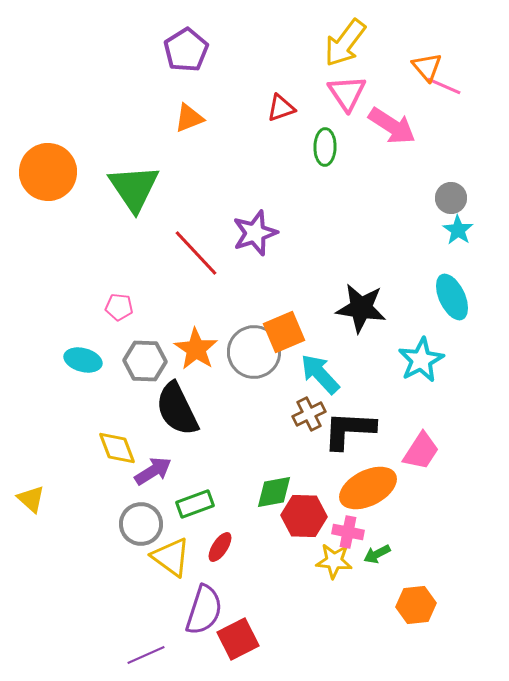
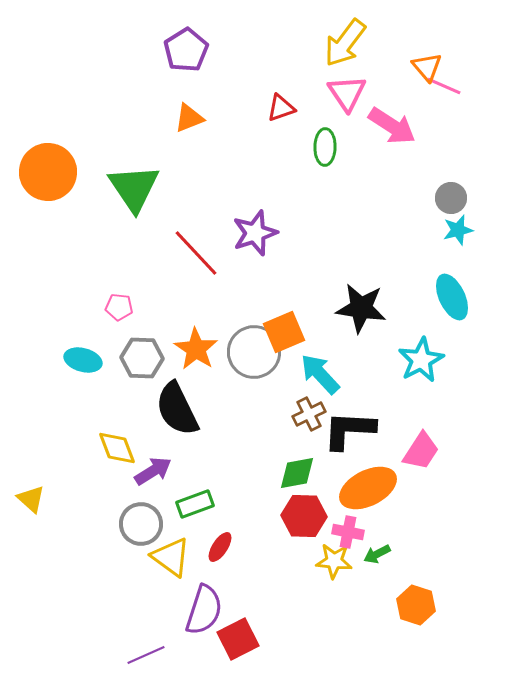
cyan star at (458, 230): rotated 24 degrees clockwise
gray hexagon at (145, 361): moved 3 px left, 3 px up
green diamond at (274, 492): moved 23 px right, 19 px up
orange hexagon at (416, 605): rotated 24 degrees clockwise
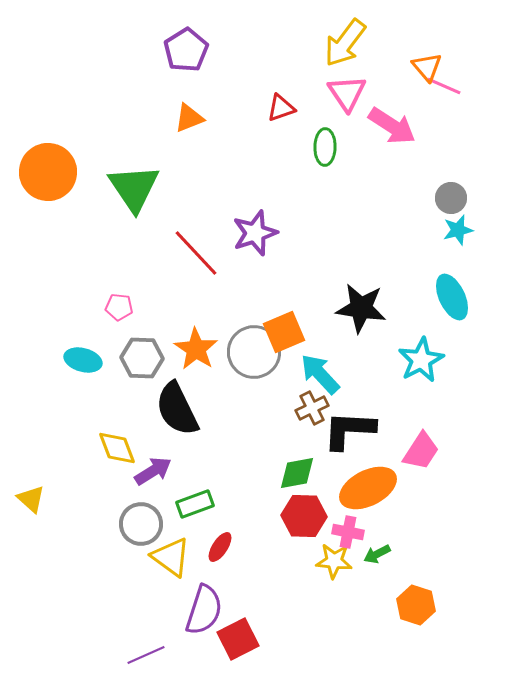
brown cross at (309, 414): moved 3 px right, 6 px up
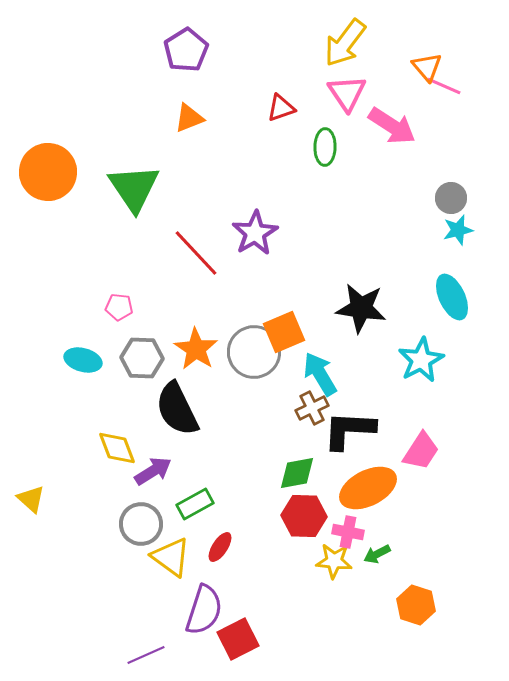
purple star at (255, 233): rotated 12 degrees counterclockwise
cyan arrow at (320, 374): rotated 12 degrees clockwise
green rectangle at (195, 504): rotated 9 degrees counterclockwise
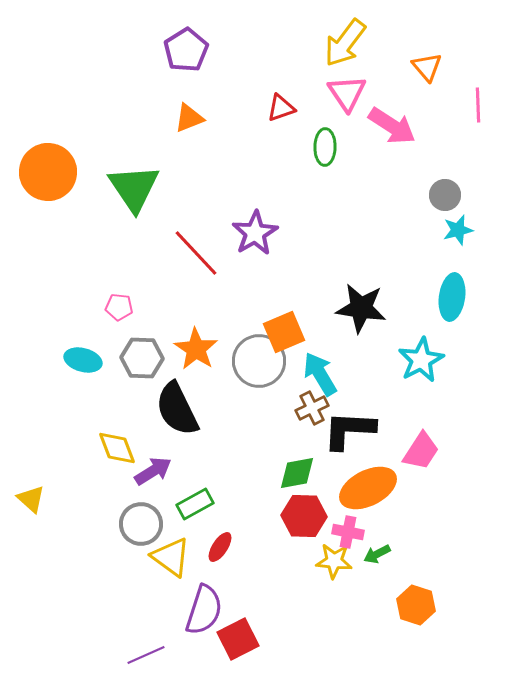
pink line at (444, 86): moved 34 px right, 19 px down; rotated 64 degrees clockwise
gray circle at (451, 198): moved 6 px left, 3 px up
cyan ellipse at (452, 297): rotated 33 degrees clockwise
gray circle at (254, 352): moved 5 px right, 9 px down
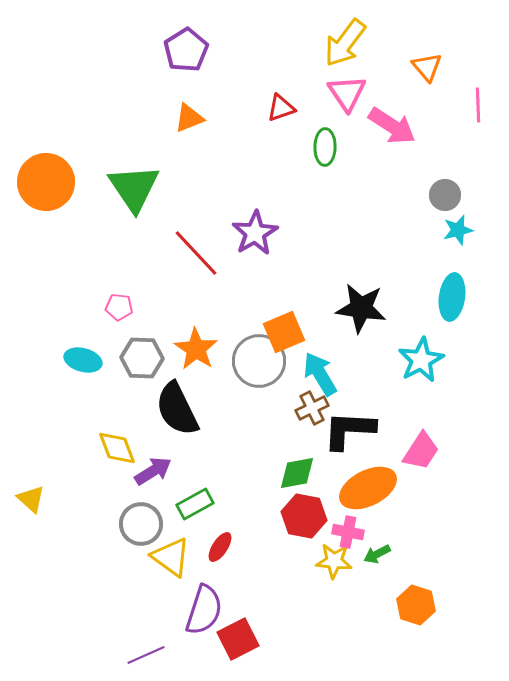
orange circle at (48, 172): moved 2 px left, 10 px down
red hexagon at (304, 516): rotated 9 degrees clockwise
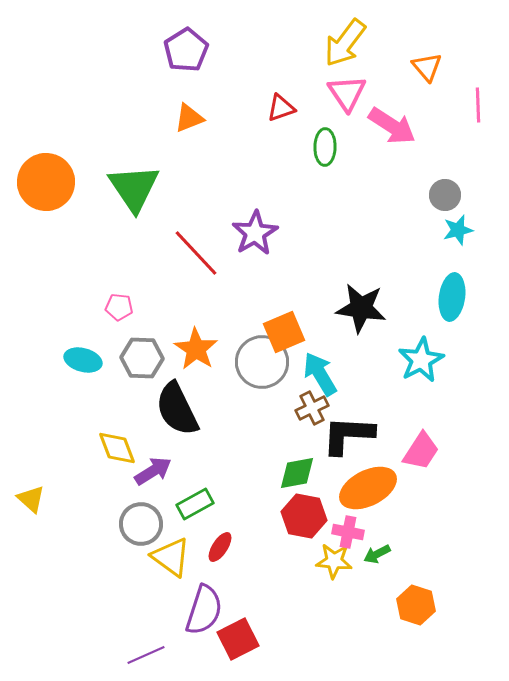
gray circle at (259, 361): moved 3 px right, 1 px down
black L-shape at (349, 430): moved 1 px left, 5 px down
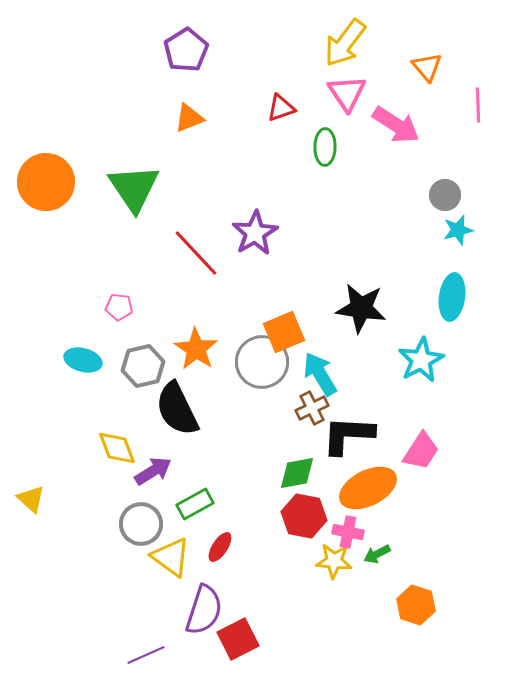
pink arrow at (392, 126): moved 4 px right, 1 px up
gray hexagon at (142, 358): moved 1 px right, 8 px down; rotated 15 degrees counterclockwise
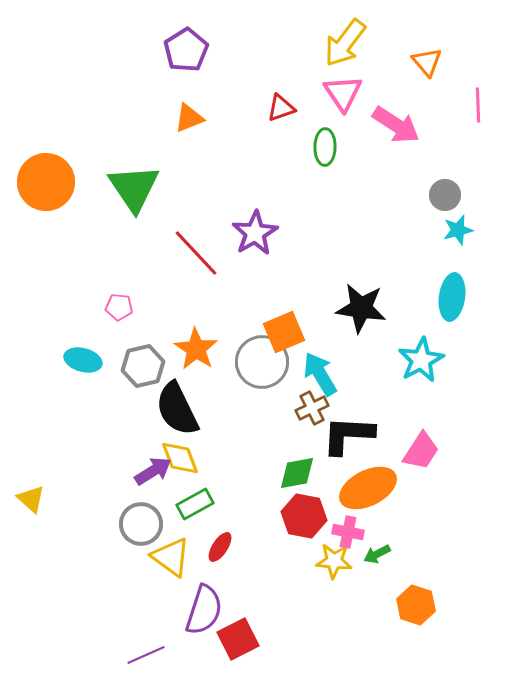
orange triangle at (427, 67): moved 5 px up
pink triangle at (347, 93): moved 4 px left
yellow diamond at (117, 448): moved 63 px right, 10 px down
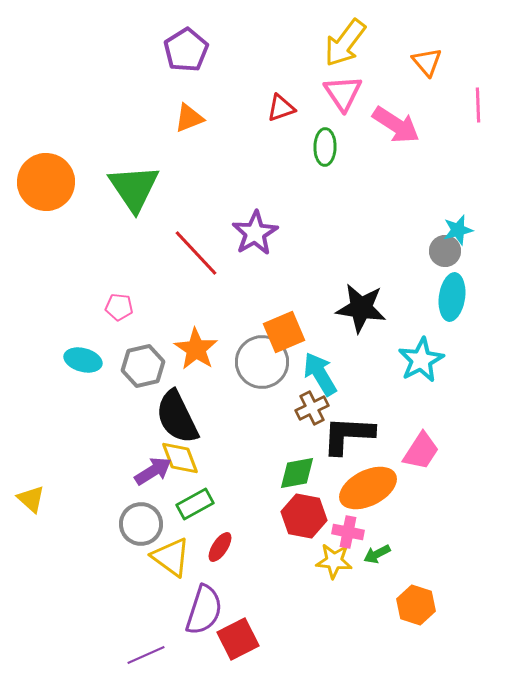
gray circle at (445, 195): moved 56 px down
black semicircle at (177, 409): moved 8 px down
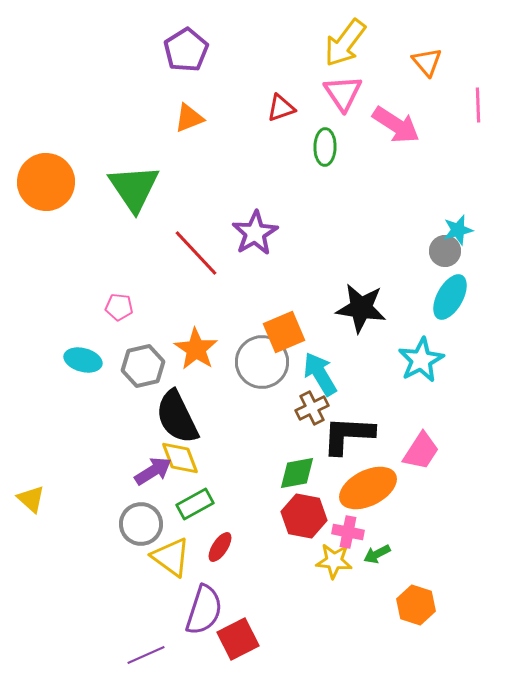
cyan ellipse at (452, 297): moved 2 px left; rotated 21 degrees clockwise
